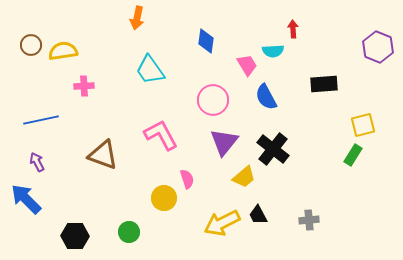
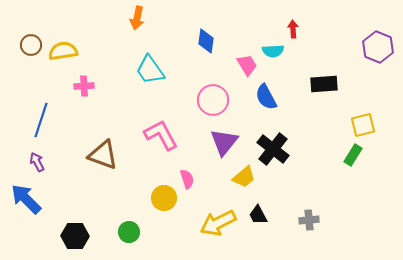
blue line: rotated 60 degrees counterclockwise
yellow arrow: moved 4 px left
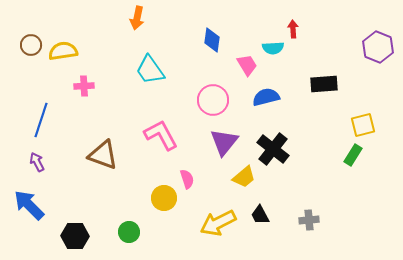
blue diamond: moved 6 px right, 1 px up
cyan semicircle: moved 3 px up
blue semicircle: rotated 104 degrees clockwise
blue arrow: moved 3 px right, 6 px down
black trapezoid: moved 2 px right
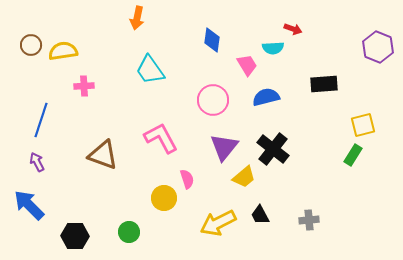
red arrow: rotated 114 degrees clockwise
pink L-shape: moved 3 px down
purple triangle: moved 5 px down
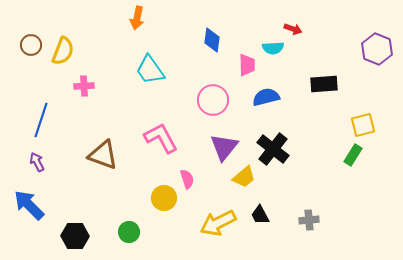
purple hexagon: moved 1 px left, 2 px down
yellow semicircle: rotated 120 degrees clockwise
pink trapezoid: rotated 30 degrees clockwise
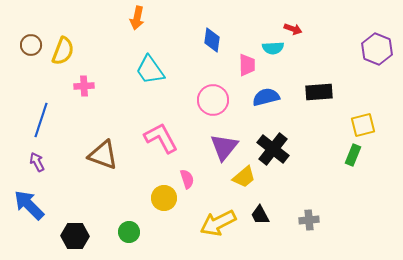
black rectangle: moved 5 px left, 8 px down
green rectangle: rotated 10 degrees counterclockwise
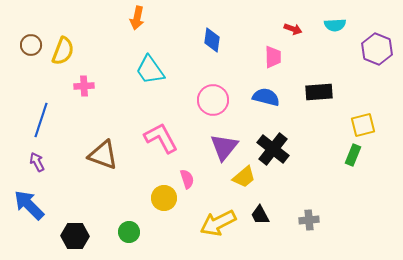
cyan semicircle: moved 62 px right, 23 px up
pink trapezoid: moved 26 px right, 8 px up
blue semicircle: rotated 28 degrees clockwise
